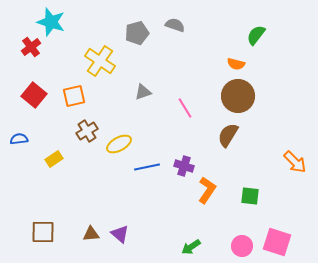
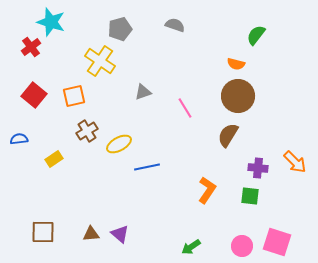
gray pentagon: moved 17 px left, 4 px up
purple cross: moved 74 px right, 2 px down; rotated 12 degrees counterclockwise
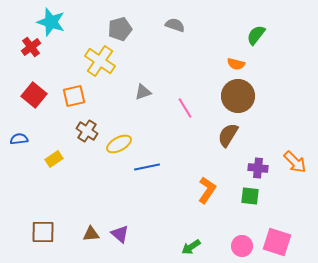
brown cross: rotated 25 degrees counterclockwise
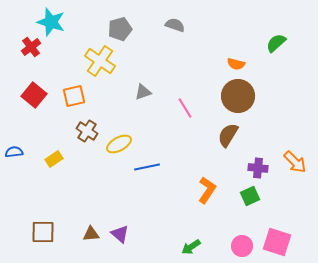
green semicircle: moved 20 px right, 8 px down; rotated 10 degrees clockwise
blue semicircle: moved 5 px left, 13 px down
green square: rotated 30 degrees counterclockwise
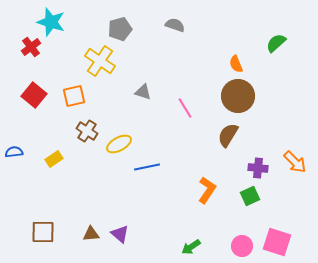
orange semicircle: rotated 54 degrees clockwise
gray triangle: rotated 36 degrees clockwise
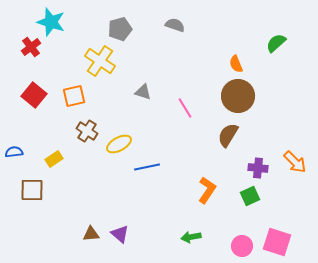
brown square: moved 11 px left, 42 px up
green arrow: moved 10 px up; rotated 24 degrees clockwise
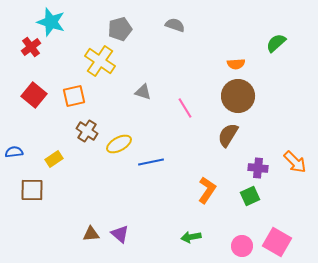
orange semicircle: rotated 72 degrees counterclockwise
blue line: moved 4 px right, 5 px up
pink square: rotated 12 degrees clockwise
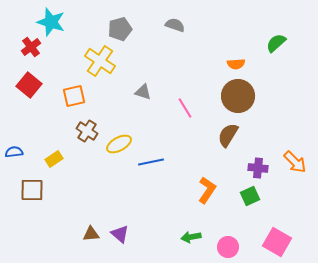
red square: moved 5 px left, 10 px up
pink circle: moved 14 px left, 1 px down
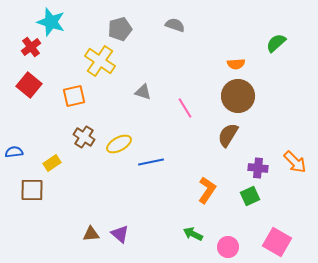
brown cross: moved 3 px left, 6 px down
yellow rectangle: moved 2 px left, 4 px down
green arrow: moved 2 px right, 3 px up; rotated 36 degrees clockwise
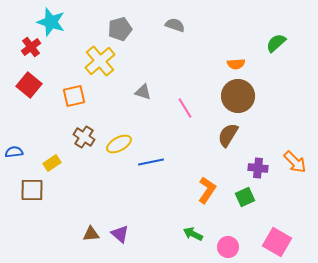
yellow cross: rotated 16 degrees clockwise
green square: moved 5 px left, 1 px down
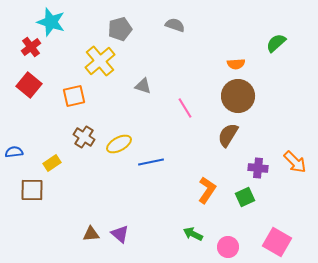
gray triangle: moved 6 px up
